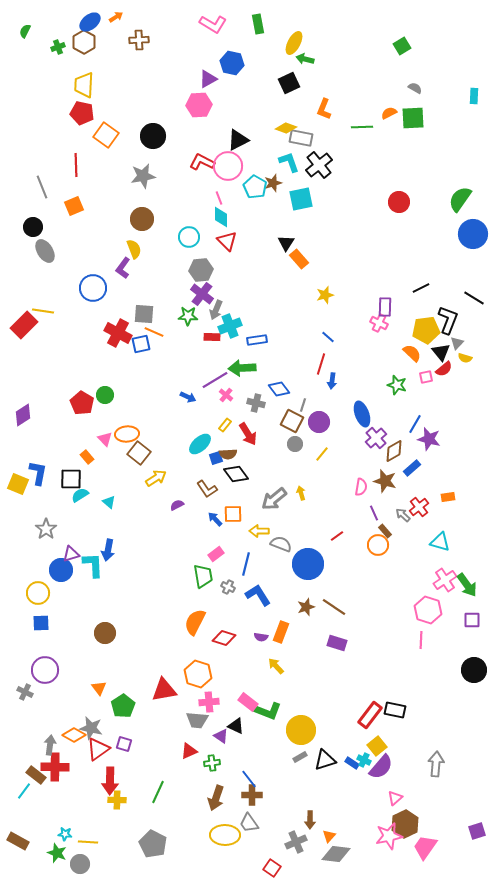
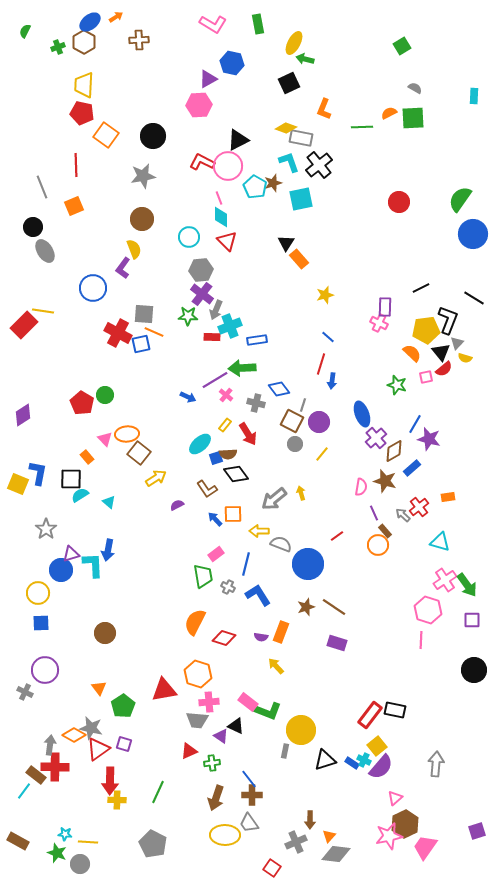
gray rectangle at (300, 757): moved 15 px left, 6 px up; rotated 48 degrees counterclockwise
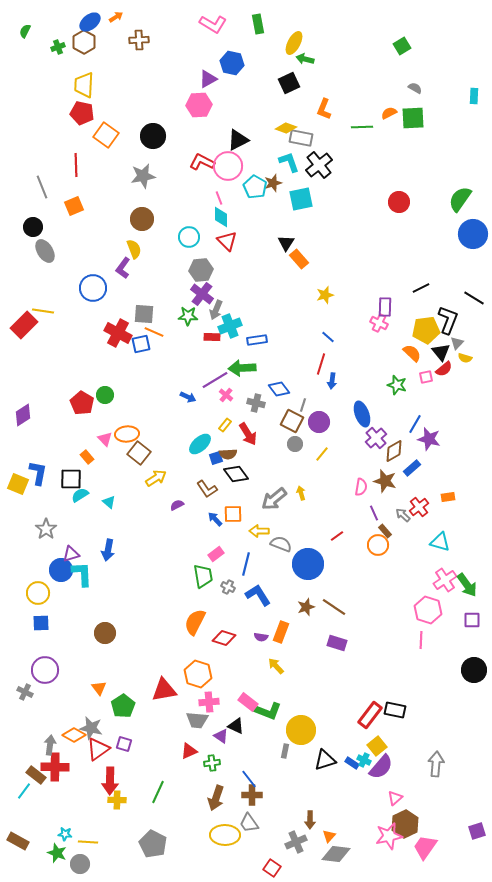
cyan L-shape at (93, 565): moved 11 px left, 9 px down
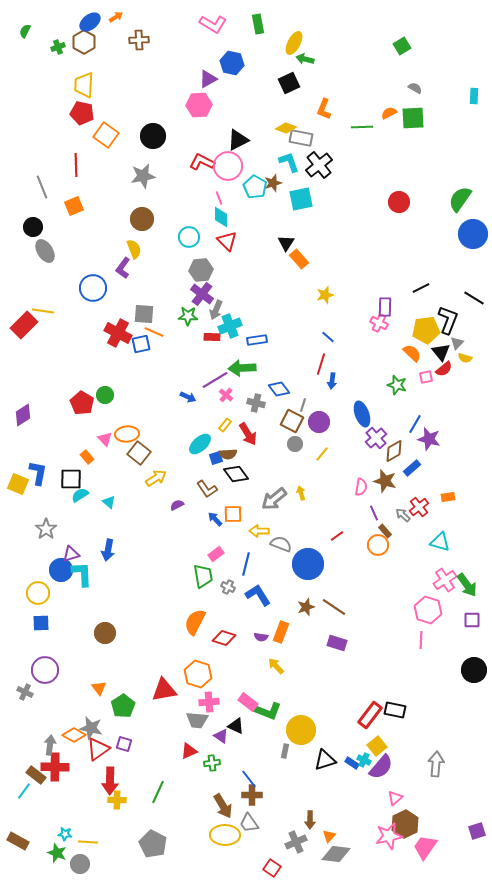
brown arrow at (216, 798): moved 7 px right, 8 px down; rotated 50 degrees counterclockwise
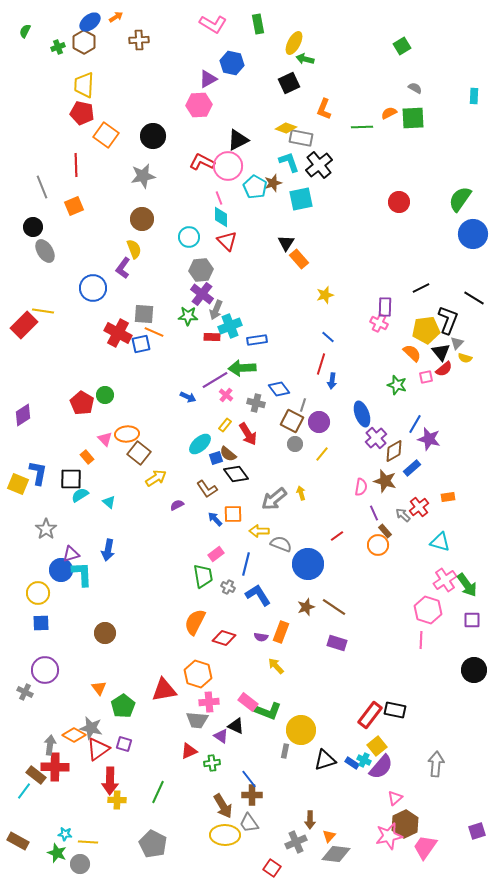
brown semicircle at (228, 454): rotated 42 degrees clockwise
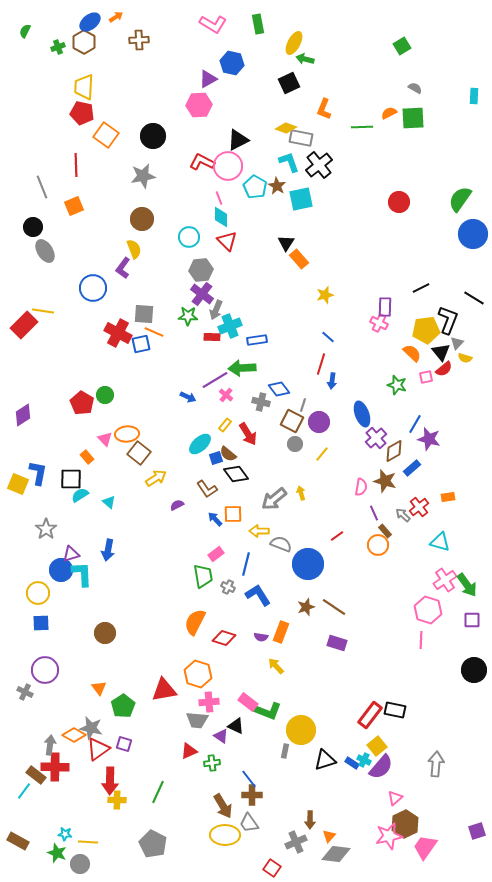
yellow trapezoid at (84, 85): moved 2 px down
brown star at (273, 183): moved 4 px right, 3 px down; rotated 24 degrees counterclockwise
gray cross at (256, 403): moved 5 px right, 1 px up
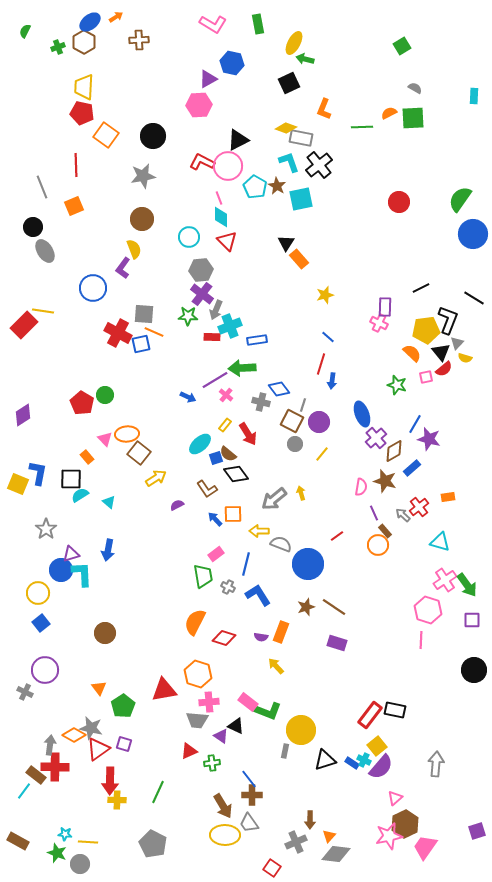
blue square at (41, 623): rotated 36 degrees counterclockwise
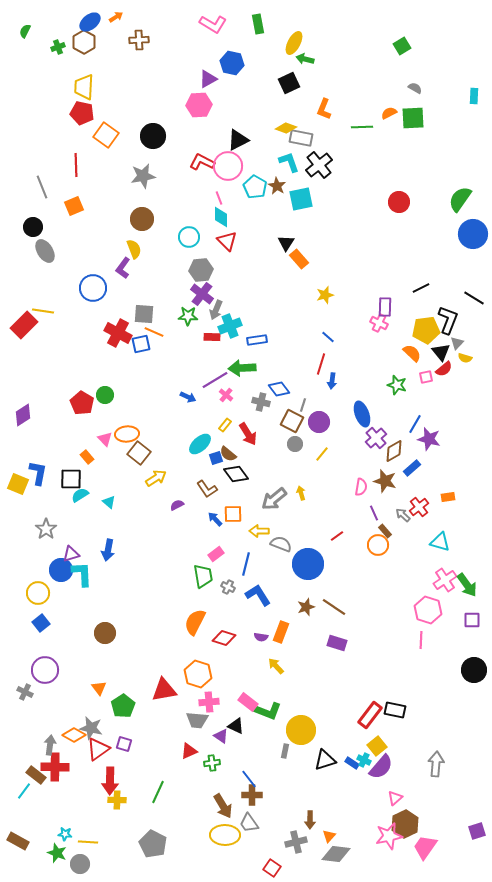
gray cross at (296, 842): rotated 10 degrees clockwise
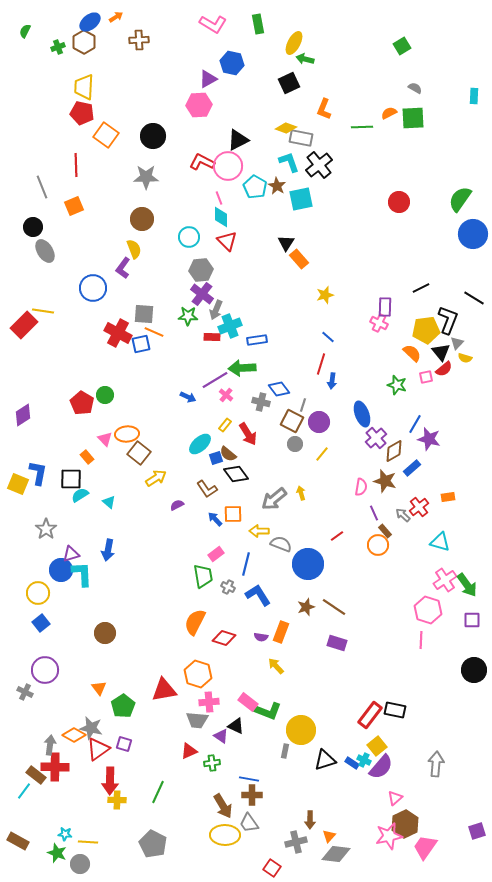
gray star at (143, 176): moved 3 px right, 1 px down; rotated 10 degrees clockwise
blue line at (249, 779): rotated 42 degrees counterclockwise
